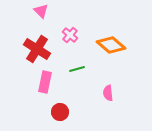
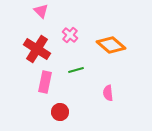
green line: moved 1 px left, 1 px down
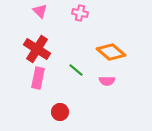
pink triangle: moved 1 px left
pink cross: moved 10 px right, 22 px up; rotated 28 degrees counterclockwise
orange diamond: moved 7 px down
green line: rotated 56 degrees clockwise
pink rectangle: moved 7 px left, 4 px up
pink semicircle: moved 1 px left, 12 px up; rotated 84 degrees counterclockwise
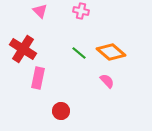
pink cross: moved 1 px right, 2 px up
red cross: moved 14 px left
green line: moved 3 px right, 17 px up
pink semicircle: rotated 133 degrees counterclockwise
red circle: moved 1 px right, 1 px up
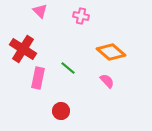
pink cross: moved 5 px down
green line: moved 11 px left, 15 px down
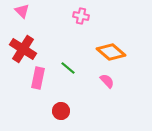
pink triangle: moved 18 px left
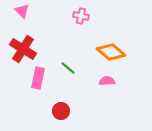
pink semicircle: rotated 49 degrees counterclockwise
